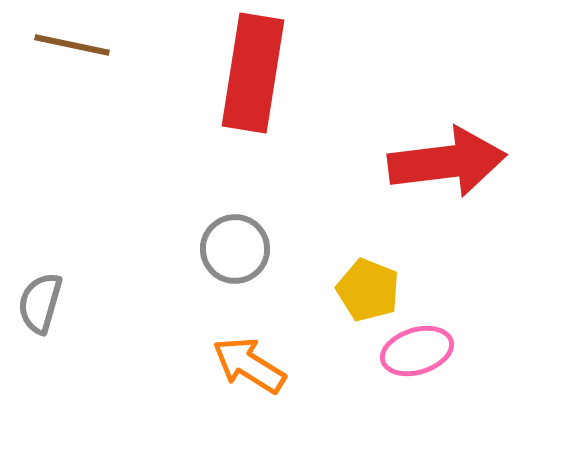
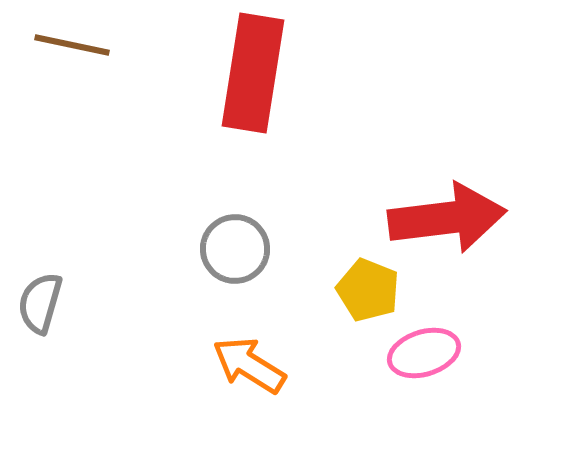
red arrow: moved 56 px down
pink ellipse: moved 7 px right, 2 px down
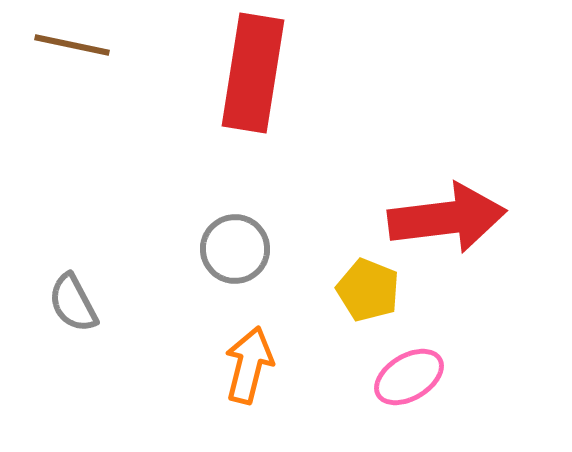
gray semicircle: moved 33 px right; rotated 44 degrees counterclockwise
pink ellipse: moved 15 px left, 24 px down; rotated 14 degrees counterclockwise
orange arrow: rotated 72 degrees clockwise
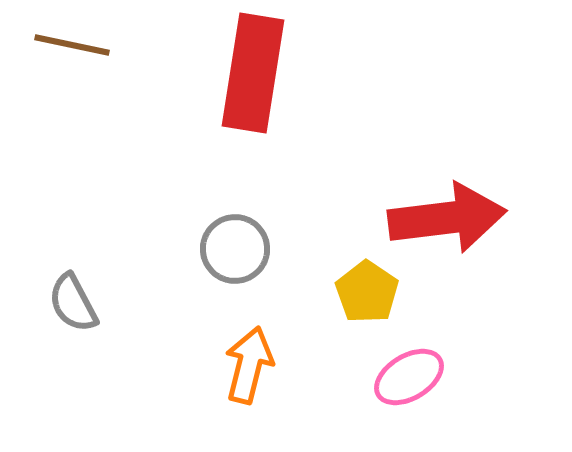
yellow pentagon: moved 1 px left, 2 px down; rotated 12 degrees clockwise
